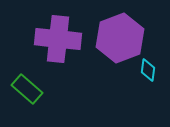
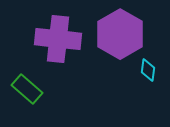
purple hexagon: moved 4 px up; rotated 9 degrees counterclockwise
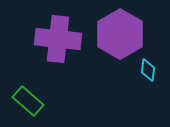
green rectangle: moved 1 px right, 12 px down
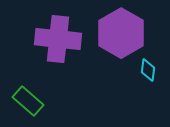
purple hexagon: moved 1 px right, 1 px up
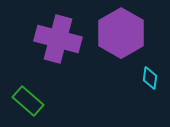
purple cross: rotated 9 degrees clockwise
cyan diamond: moved 2 px right, 8 px down
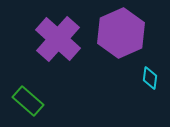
purple hexagon: rotated 6 degrees clockwise
purple cross: rotated 27 degrees clockwise
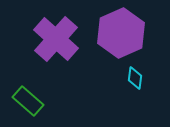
purple cross: moved 2 px left
cyan diamond: moved 15 px left
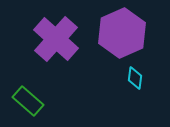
purple hexagon: moved 1 px right
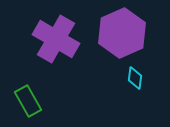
purple cross: rotated 12 degrees counterclockwise
green rectangle: rotated 20 degrees clockwise
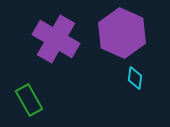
purple hexagon: rotated 12 degrees counterclockwise
green rectangle: moved 1 px right, 1 px up
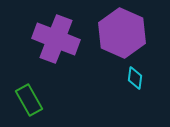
purple cross: rotated 9 degrees counterclockwise
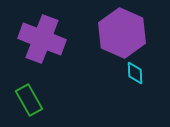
purple cross: moved 14 px left
cyan diamond: moved 5 px up; rotated 10 degrees counterclockwise
